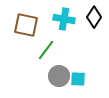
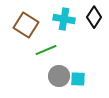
brown square: rotated 20 degrees clockwise
green line: rotated 30 degrees clockwise
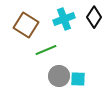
cyan cross: rotated 30 degrees counterclockwise
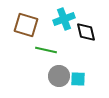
black diamond: moved 8 px left, 15 px down; rotated 45 degrees counterclockwise
brown square: rotated 15 degrees counterclockwise
green line: rotated 35 degrees clockwise
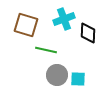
black diamond: moved 2 px right, 1 px down; rotated 15 degrees clockwise
gray circle: moved 2 px left, 1 px up
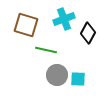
black diamond: rotated 25 degrees clockwise
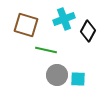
black diamond: moved 2 px up
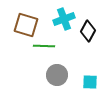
green line: moved 2 px left, 4 px up; rotated 10 degrees counterclockwise
cyan square: moved 12 px right, 3 px down
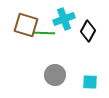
green line: moved 13 px up
gray circle: moved 2 px left
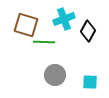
green line: moved 9 px down
